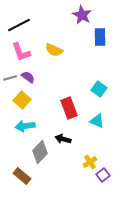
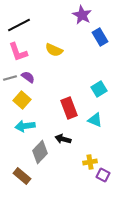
blue rectangle: rotated 30 degrees counterclockwise
pink L-shape: moved 3 px left
cyan square: rotated 21 degrees clockwise
cyan triangle: moved 2 px left, 1 px up
yellow cross: rotated 24 degrees clockwise
purple square: rotated 24 degrees counterclockwise
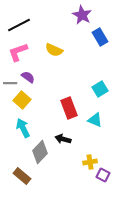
pink L-shape: rotated 90 degrees clockwise
gray line: moved 5 px down; rotated 16 degrees clockwise
cyan square: moved 1 px right
cyan arrow: moved 2 px left, 2 px down; rotated 72 degrees clockwise
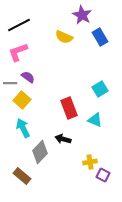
yellow semicircle: moved 10 px right, 13 px up
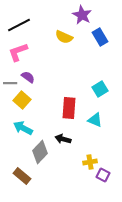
red rectangle: rotated 25 degrees clockwise
cyan arrow: rotated 36 degrees counterclockwise
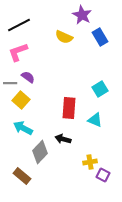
yellow square: moved 1 px left
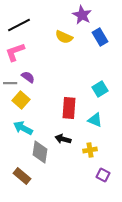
pink L-shape: moved 3 px left
gray diamond: rotated 35 degrees counterclockwise
yellow cross: moved 12 px up
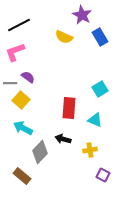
gray diamond: rotated 35 degrees clockwise
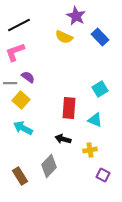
purple star: moved 6 px left, 1 px down
blue rectangle: rotated 12 degrees counterclockwise
gray diamond: moved 9 px right, 14 px down
brown rectangle: moved 2 px left; rotated 18 degrees clockwise
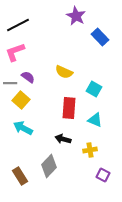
black line: moved 1 px left
yellow semicircle: moved 35 px down
cyan square: moved 6 px left; rotated 28 degrees counterclockwise
